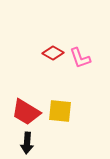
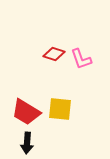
red diamond: moved 1 px right, 1 px down; rotated 10 degrees counterclockwise
pink L-shape: moved 1 px right, 1 px down
yellow square: moved 2 px up
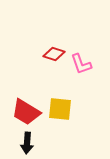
pink L-shape: moved 5 px down
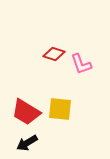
black arrow: rotated 55 degrees clockwise
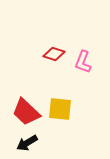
pink L-shape: moved 2 px right, 2 px up; rotated 40 degrees clockwise
red trapezoid: rotated 12 degrees clockwise
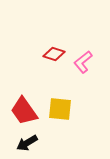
pink L-shape: rotated 30 degrees clockwise
red trapezoid: moved 2 px left, 1 px up; rotated 12 degrees clockwise
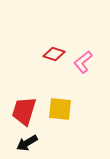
red trapezoid: rotated 52 degrees clockwise
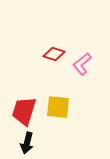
pink L-shape: moved 1 px left, 2 px down
yellow square: moved 2 px left, 2 px up
black arrow: rotated 45 degrees counterclockwise
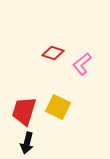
red diamond: moved 1 px left, 1 px up
yellow square: rotated 20 degrees clockwise
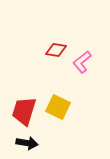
red diamond: moved 3 px right, 3 px up; rotated 10 degrees counterclockwise
pink L-shape: moved 2 px up
black arrow: rotated 95 degrees counterclockwise
